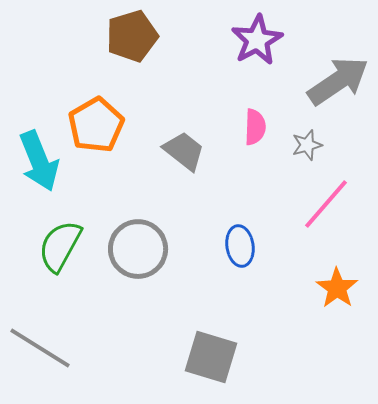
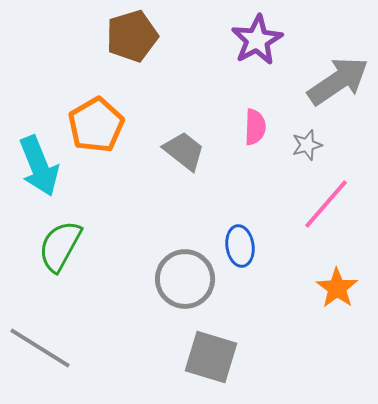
cyan arrow: moved 5 px down
gray circle: moved 47 px right, 30 px down
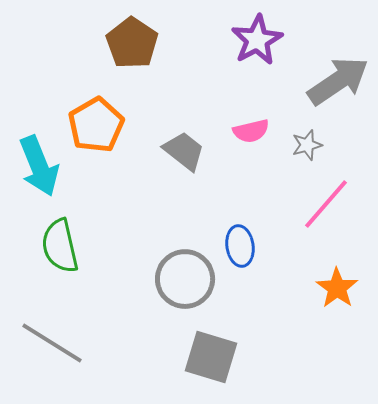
brown pentagon: moved 7 px down; rotated 21 degrees counterclockwise
pink semicircle: moved 4 px left, 4 px down; rotated 75 degrees clockwise
green semicircle: rotated 42 degrees counterclockwise
gray line: moved 12 px right, 5 px up
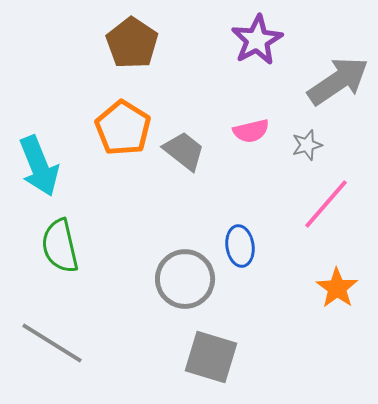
orange pentagon: moved 27 px right, 3 px down; rotated 10 degrees counterclockwise
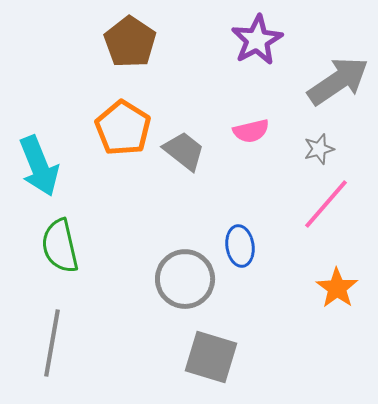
brown pentagon: moved 2 px left, 1 px up
gray star: moved 12 px right, 4 px down
gray line: rotated 68 degrees clockwise
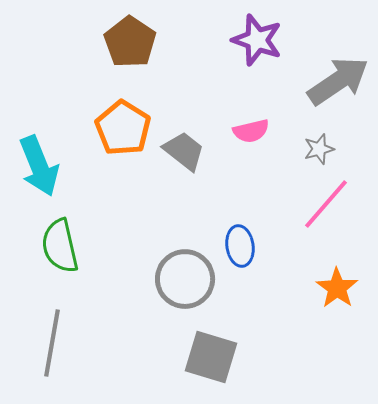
purple star: rotated 24 degrees counterclockwise
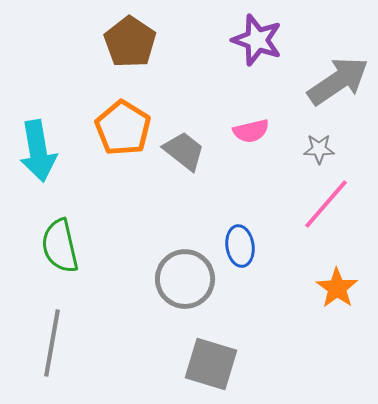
gray star: rotated 16 degrees clockwise
cyan arrow: moved 1 px left, 15 px up; rotated 12 degrees clockwise
gray square: moved 7 px down
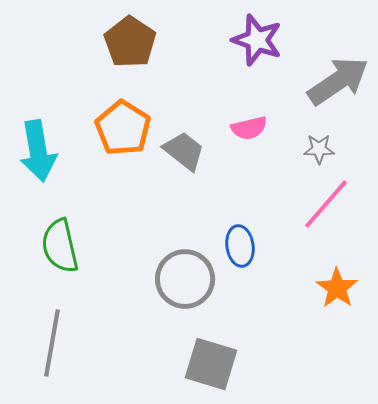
pink semicircle: moved 2 px left, 3 px up
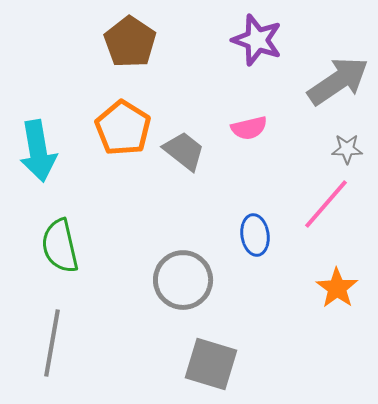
gray star: moved 28 px right
blue ellipse: moved 15 px right, 11 px up
gray circle: moved 2 px left, 1 px down
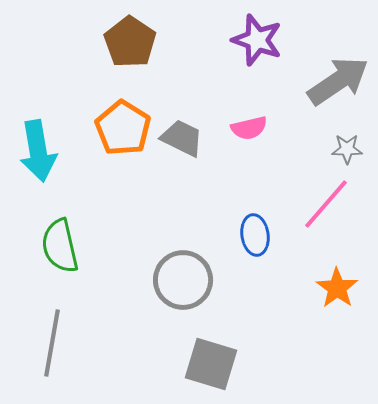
gray trapezoid: moved 2 px left, 13 px up; rotated 12 degrees counterclockwise
